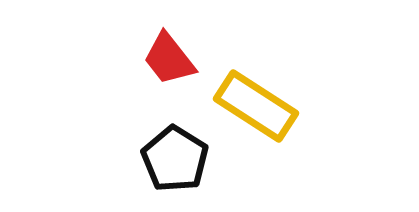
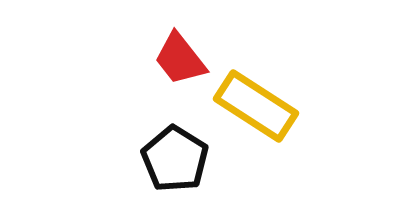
red trapezoid: moved 11 px right
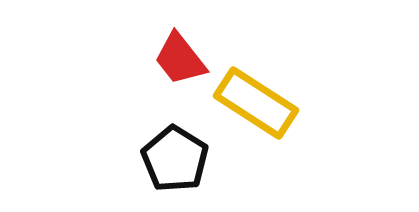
yellow rectangle: moved 3 px up
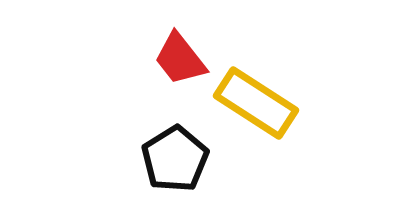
black pentagon: rotated 8 degrees clockwise
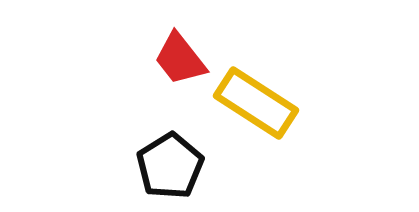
black pentagon: moved 5 px left, 7 px down
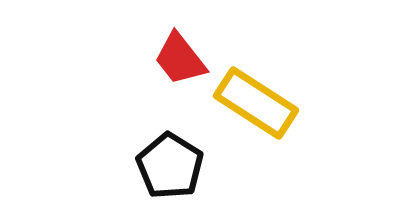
black pentagon: rotated 8 degrees counterclockwise
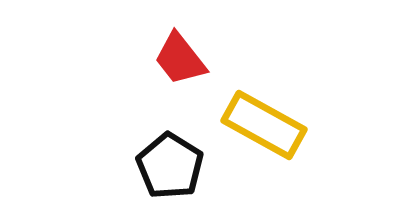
yellow rectangle: moved 8 px right, 22 px down; rotated 4 degrees counterclockwise
